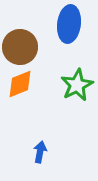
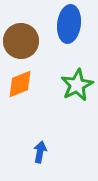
brown circle: moved 1 px right, 6 px up
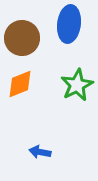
brown circle: moved 1 px right, 3 px up
blue arrow: rotated 90 degrees counterclockwise
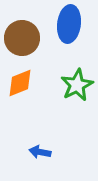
orange diamond: moved 1 px up
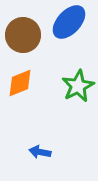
blue ellipse: moved 2 px up; rotated 36 degrees clockwise
brown circle: moved 1 px right, 3 px up
green star: moved 1 px right, 1 px down
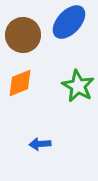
green star: rotated 16 degrees counterclockwise
blue arrow: moved 8 px up; rotated 15 degrees counterclockwise
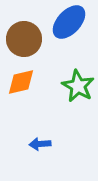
brown circle: moved 1 px right, 4 px down
orange diamond: moved 1 px right, 1 px up; rotated 8 degrees clockwise
